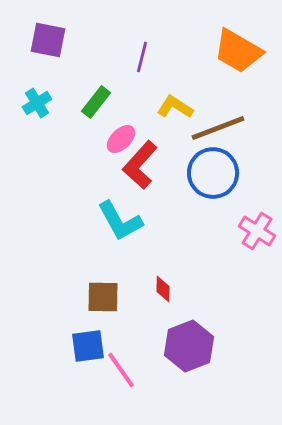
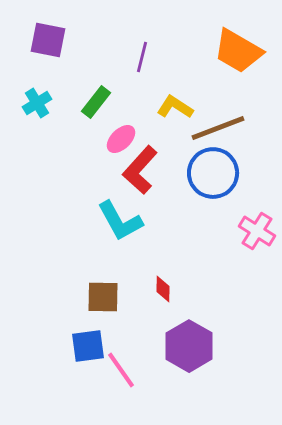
red L-shape: moved 5 px down
purple hexagon: rotated 9 degrees counterclockwise
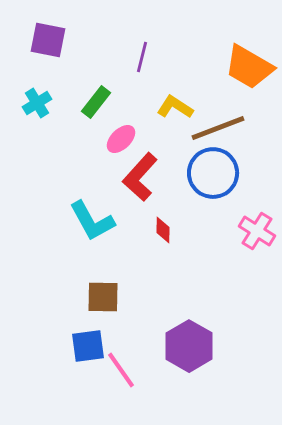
orange trapezoid: moved 11 px right, 16 px down
red L-shape: moved 7 px down
cyan L-shape: moved 28 px left
red diamond: moved 59 px up
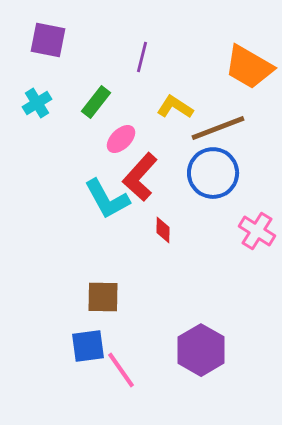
cyan L-shape: moved 15 px right, 22 px up
purple hexagon: moved 12 px right, 4 px down
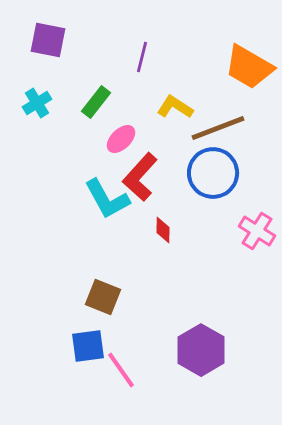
brown square: rotated 21 degrees clockwise
